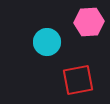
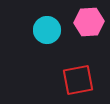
cyan circle: moved 12 px up
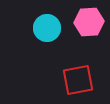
cyan circle: moved 2 px up
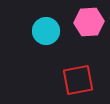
cyan circle: moved 1 px left, 3 px down
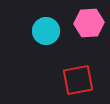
pink hexagon: moved 1 px down
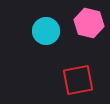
pink hexagon: rotated 16 degrees clockwise
